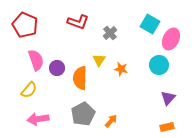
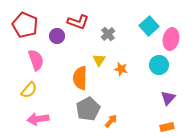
cyan square: moved 1 px left, 2 px down; rotated 18 degrees clockwise
gray cross: moved 2 px left, 1 px down
pink ellipse: rotated 15 degrees counterclockwise
purple circle: moved 32 px up
gray pentagon: moved 5 px right, 5 px up
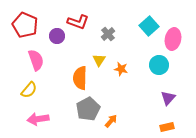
pink ellipse: moved 2 px right
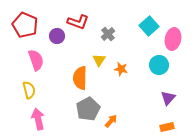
yellow semicircle: rotated 54 degrees counterclockwise
pink arrow: rotated 85 degrees clockwise
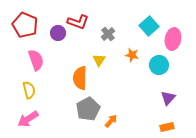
purple circle: moved 1 px right, 3 px up
orange star: moved 11 px right, 14 px up
pink arrow: moved 10 px left; rotated 110 degrees counterclockwise
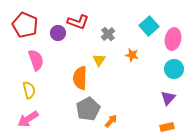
cyan circle: moved 15 px right, 4 px down
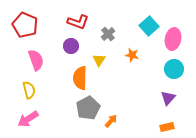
purple circle: moved 13 px right, 13 px down
gray pentagon: moved 1 px up
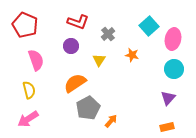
orange semicircle: moved 5 px left, 5 px down; rotated 55 degrees clockwise
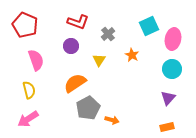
cyan square: rotated 18 degrees clockwise
orange star: rotated 16 degrees clockwise
cyan circle: moved 2 px left
orange arrow: moved 1 px right, 1 px up; rotated 64 degrees clockwise
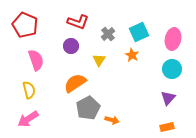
cyan square: moved 10 px left, 6 px down
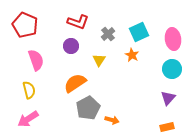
pink ellipse: rotated 20 degrees counterclockwise
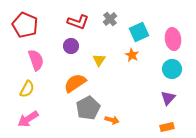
gray cross: moved 2 px right, 15 px up
yellow semicircle: moved 2 px left, 1 px up; rotated 42 degrees clockwise
